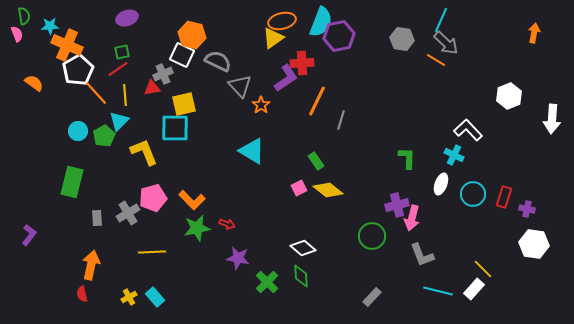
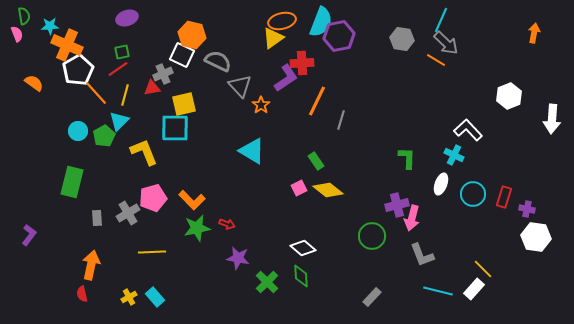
yellow line at (125, 95): rotated 20 degrees clockwise
white hexagon at (534, 244): moved 2 px right, 7 px up
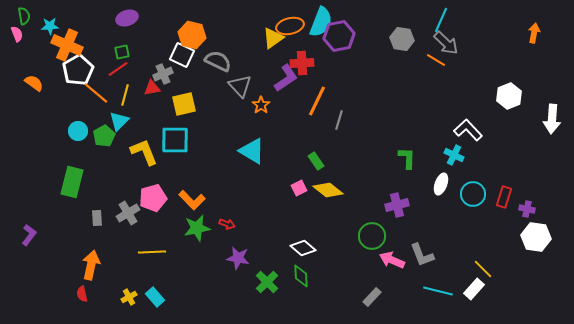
orange ellipse at (282, 21): moved 8 px right, 5 px down
orange line at (96, 93): rotated 8 degrees counterclockwise
gray line at (341, 120): moved 2 px left
cyan square at (175, 128): moved 12 px down
pink arrow at (412, 218): moved 20 px left, 42 px down; rotated 100 degrees clockwise
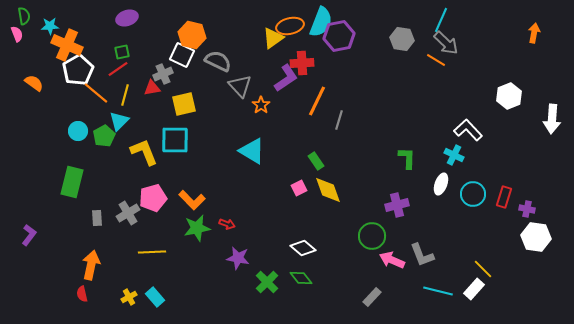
yellow diamond at (328, 190): rotated 32 degrees clockwise
green diamond at (301, 276): moved 2 px down; rotated 35 degrees counterclockwise
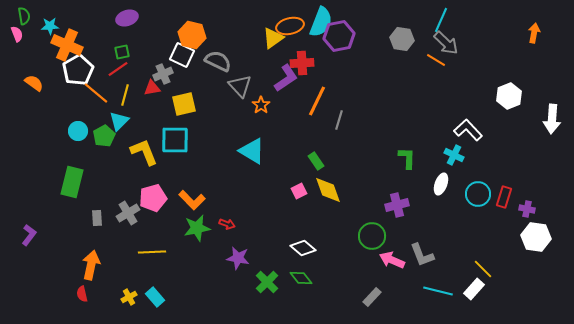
pink square at (299, 188): moved 3 px down
cyan circle at (473, 194): moved 5 px right
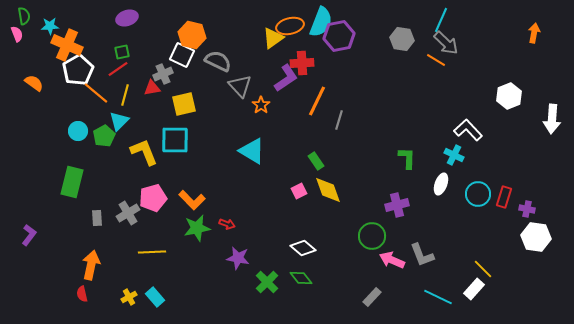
cyan line at (438, 291): moved 6 px down; rotated 12 degrees clockwise
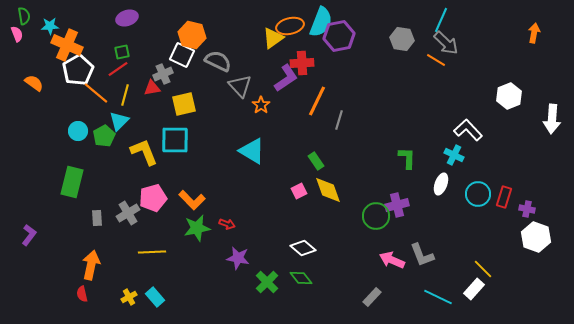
green circle at (372, 236): moved 4 px right, 20 px up
white hexagon at (536, 237): rotated 12 degrees clockwise
